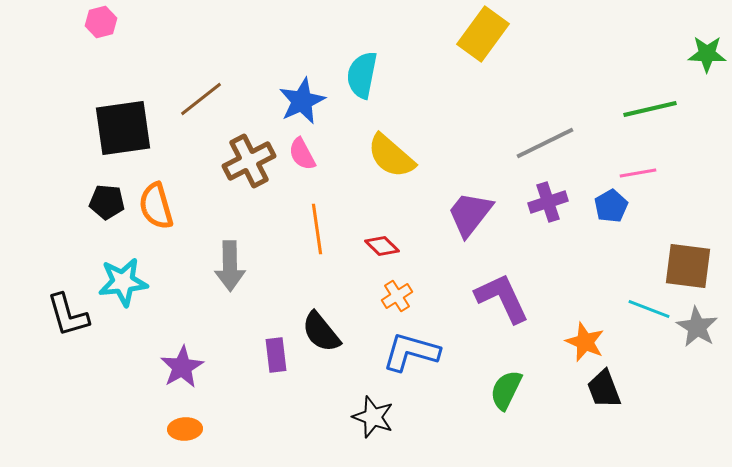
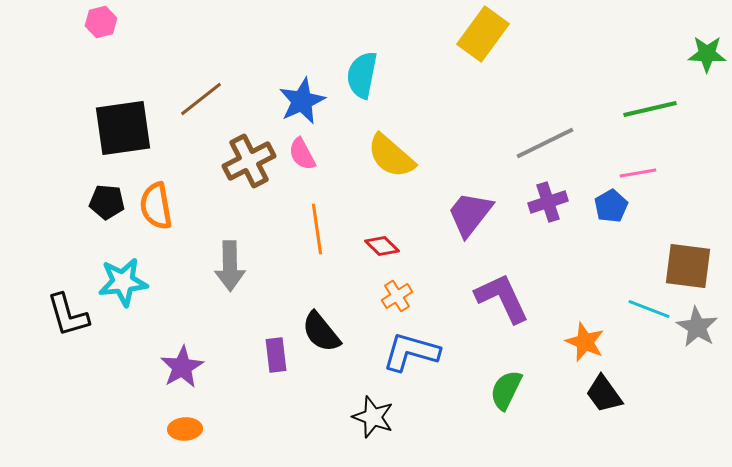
orange semicircle: rotated 6 degrees clockwise
black trapezoid: moved 5 px down; rotated 15 degrees counterclockwise
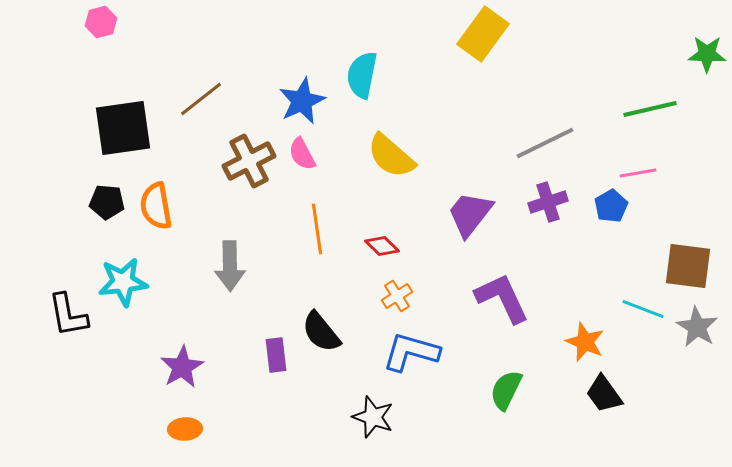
cyan line: moved 6 px left
black L-shape: rotated 6 degrees clockwise
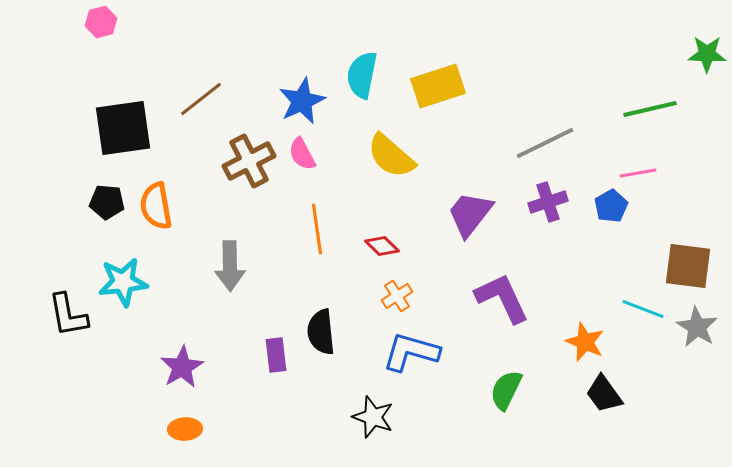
yellow rectangle: moved 45 px left, 52 px down; rotated 36 degrees clockwise
black semicircle: rotated 33 degrees clockwise
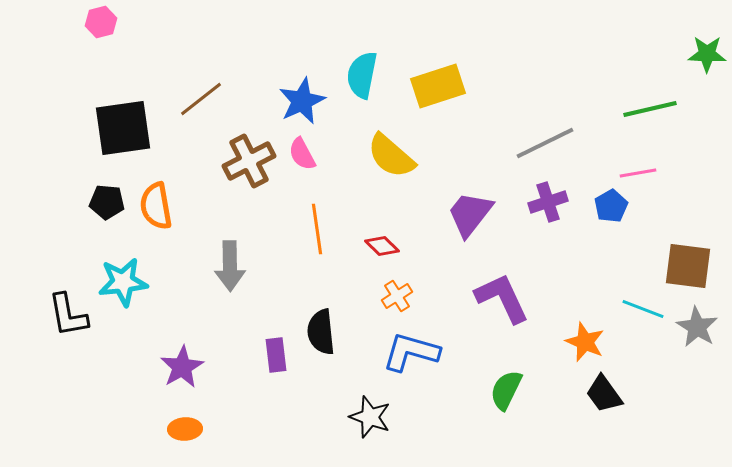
black star: moved 3 px left
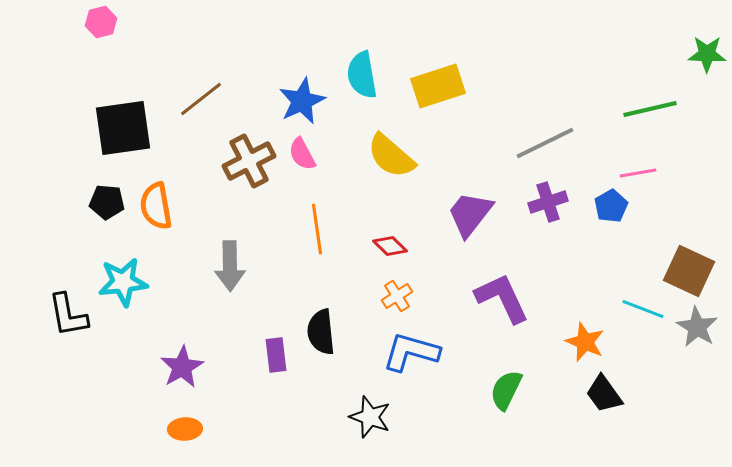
cyan semicircle: rotated 21 degrees counterclockwise
red diamond: moved 8 px right
brown square: moved 1 px right, 5 px down; rotated 18 degrees clockwise
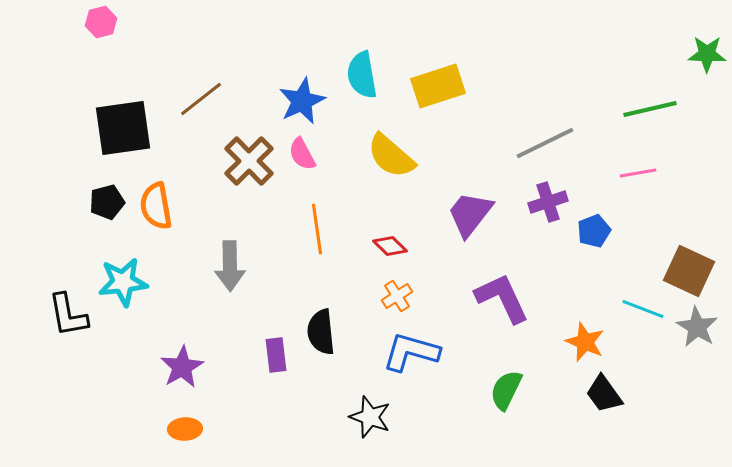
brown cross: rotated 18 degrees counterclockwise
black pentagon: rotated 20 degrees counterclockwise
blue pentagon: moved 17 px left, 25 px down; rotated 8 degrees clockwise
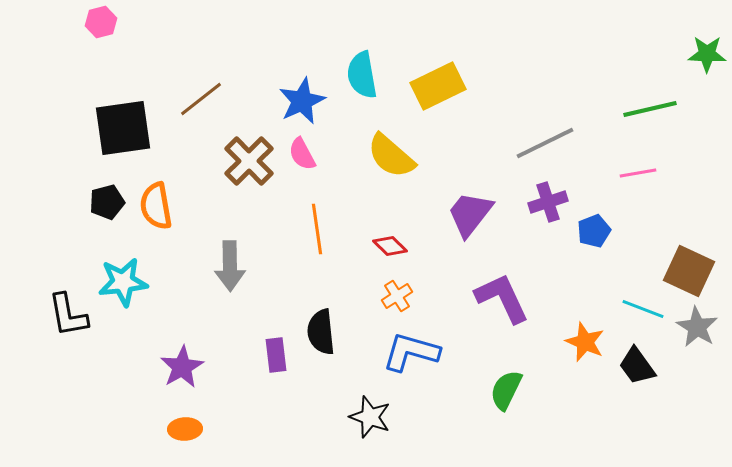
yellow rectangle: rotated 8 degrees counterclockwise
black trapezoid: moved 33 px right, 28 px up
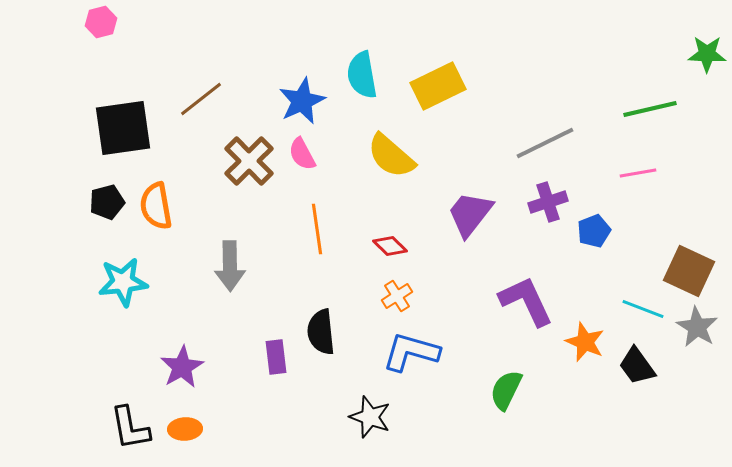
purple L-shape: moved 24 px right, 3 px down
black L-shape: moved 62 px right, 113 px down
purple rectangle: moved 2 px down
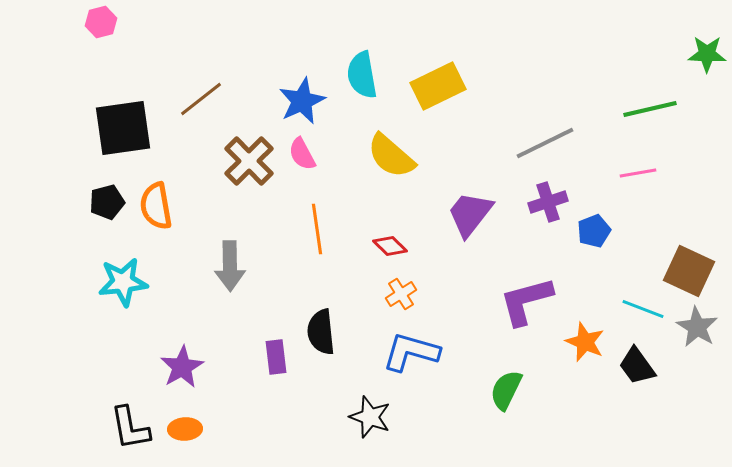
orange cross: moved 4 px right, 2 px up
purple L-shape: rotated 80 degrees counterclockwise
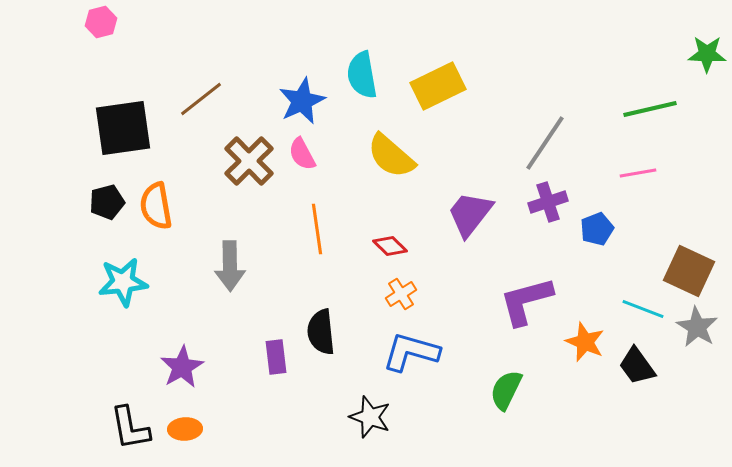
gray line: rotated 30 degrees counterclockwise
blue pentagon: moved 3 px right, 2 px up
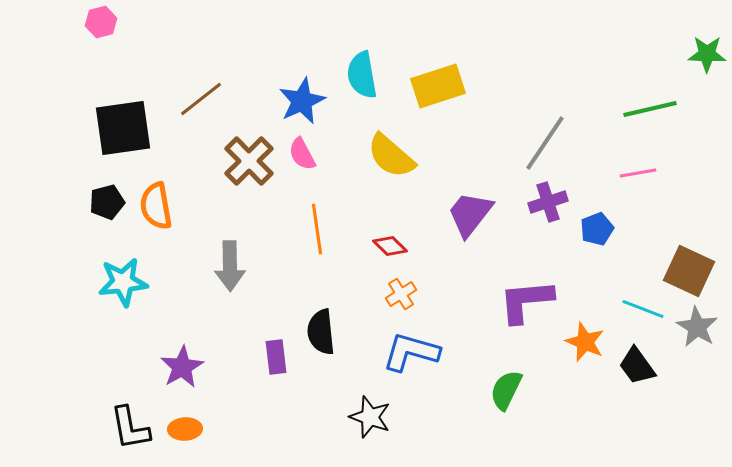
yellow rectangle: rotated 8 degrees clockwise
purple L-shape: rotated 10 degrees clockwise
